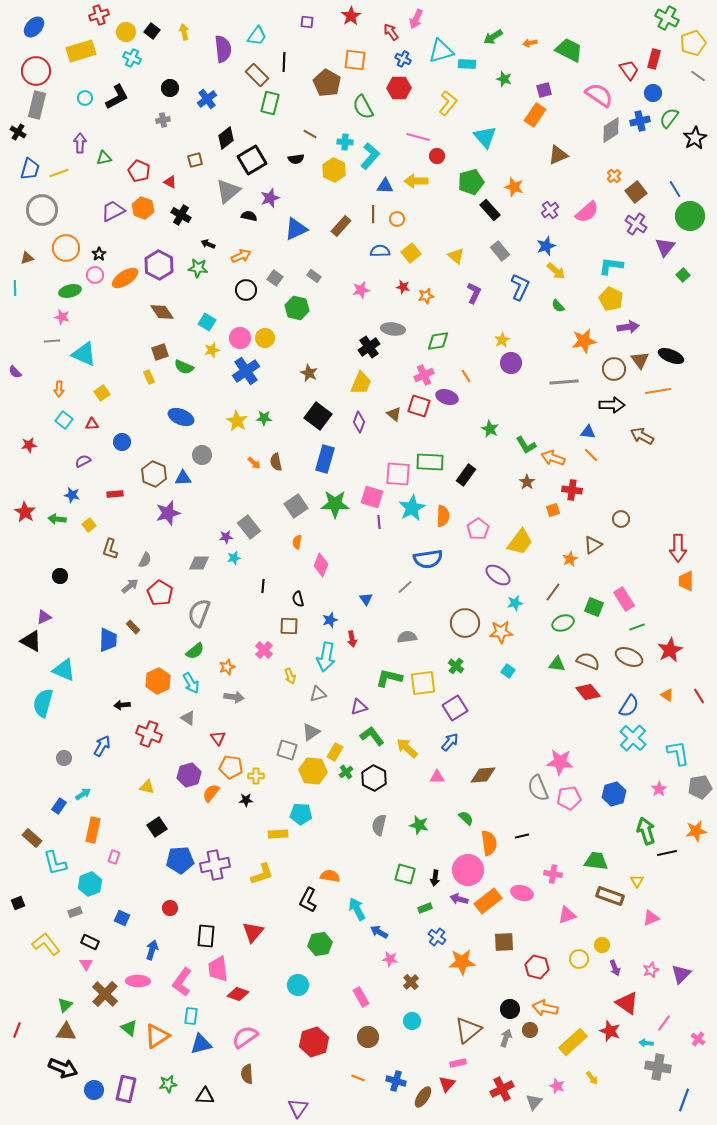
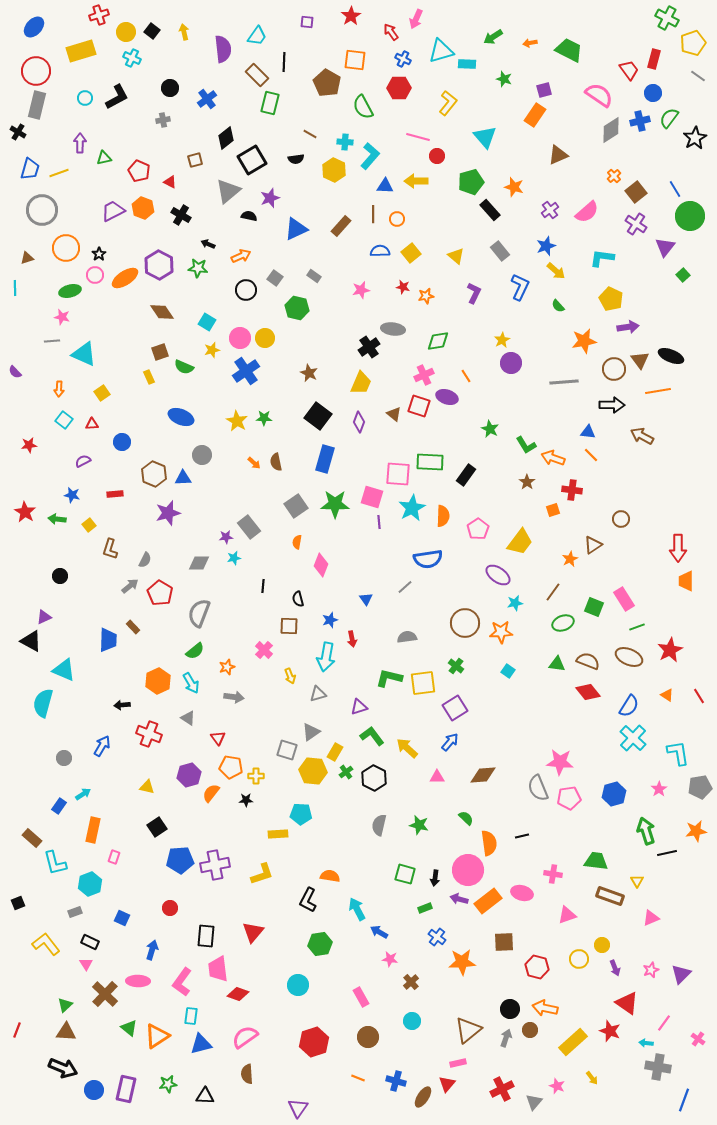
cyan L-shape at (611, 266): moved 9 px left, 8 px up
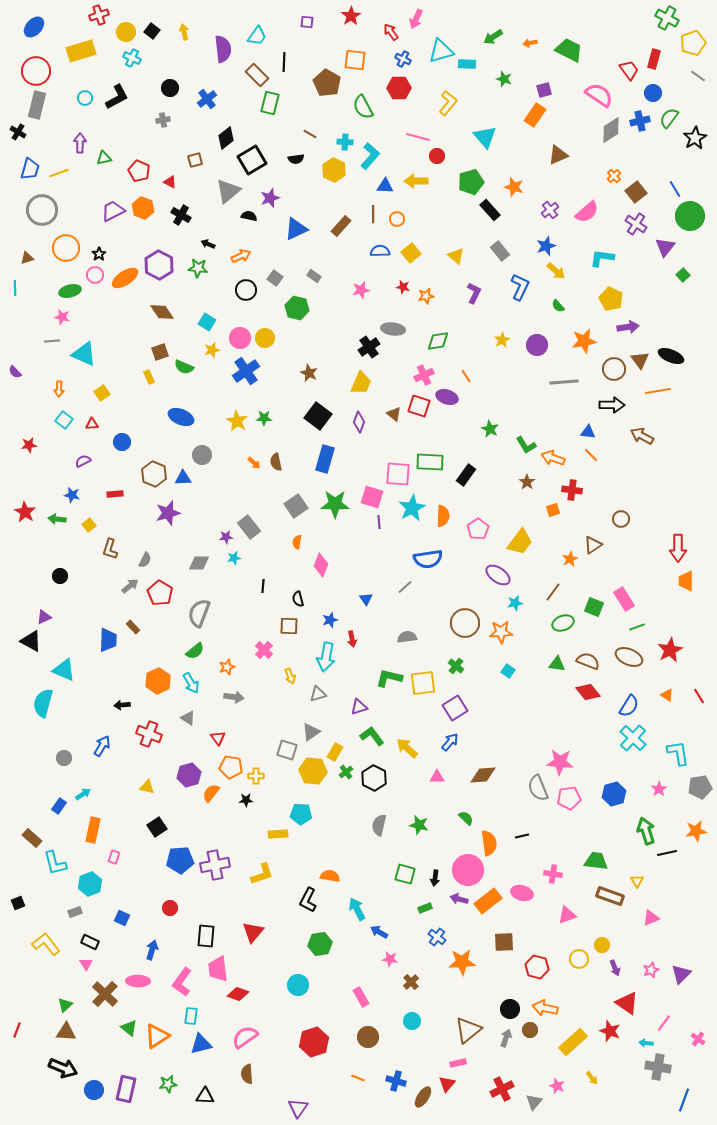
purple circle at (511, 363): moved 26 px right, 18 px up
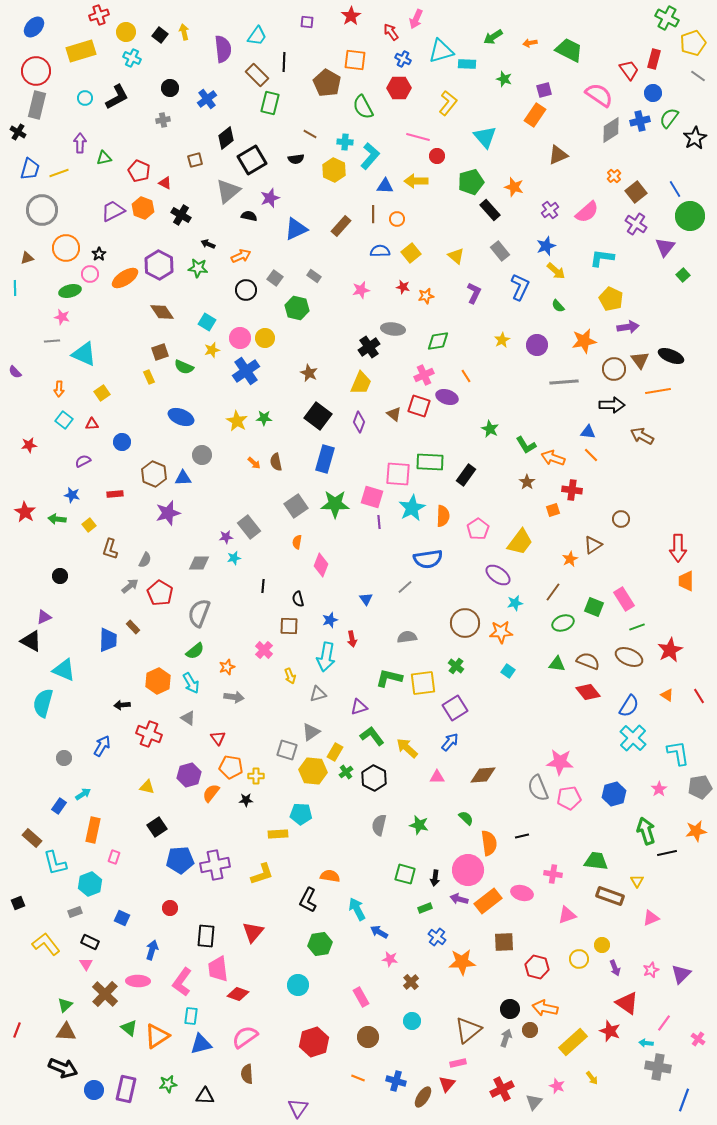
black square at (152, 31): moved 8 px right, 4 px down
red triangle at (170, 182): moved 5 px left, 1 px down
pink circle at (95, 275): moved 5 px left, 1 px up
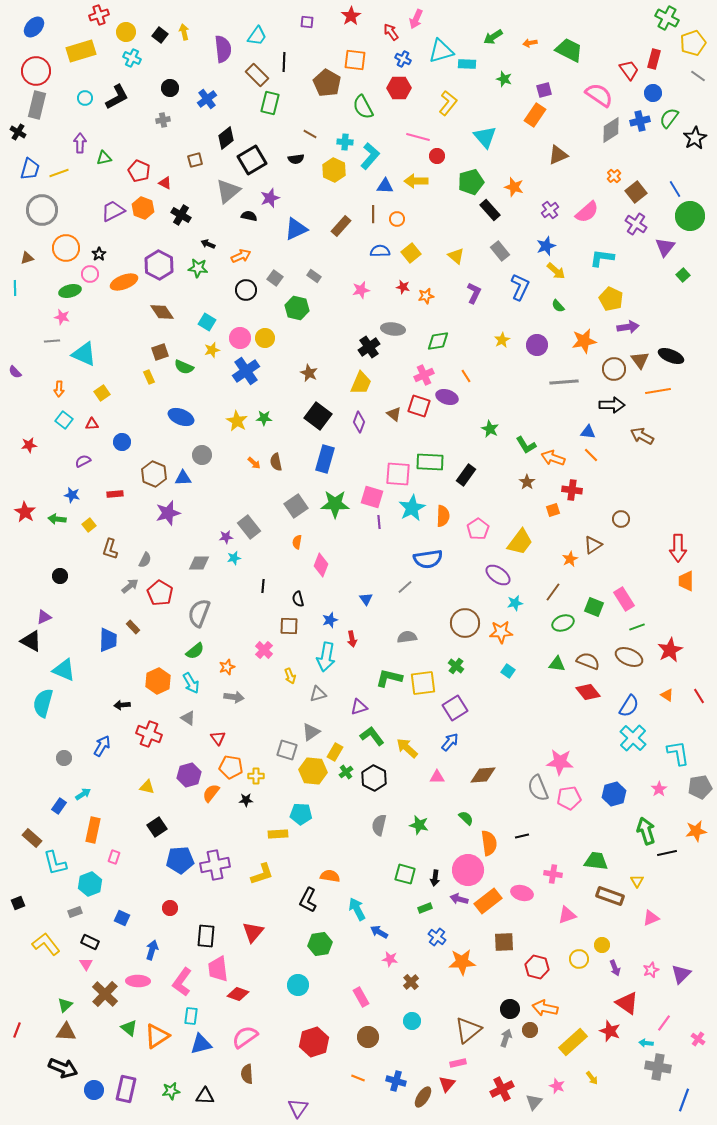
orange ellipse at (125, 278): moved 1 px left, 4 px down; rotated 12 degrees clockwise
green star at (168, 1084): moved 3 px right, 7 px down
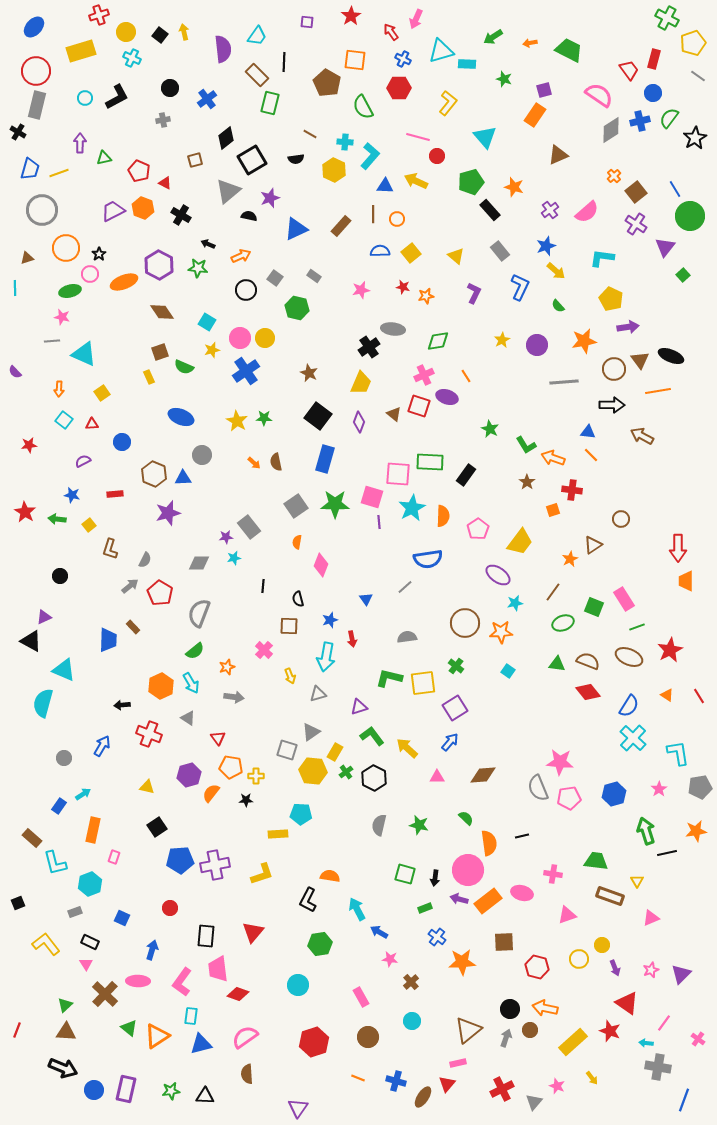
yellow arrow at (416, 181): rotated 25 degrees clockwise
orange hexagon at (158, 681): moved 3 px right, 5 px down
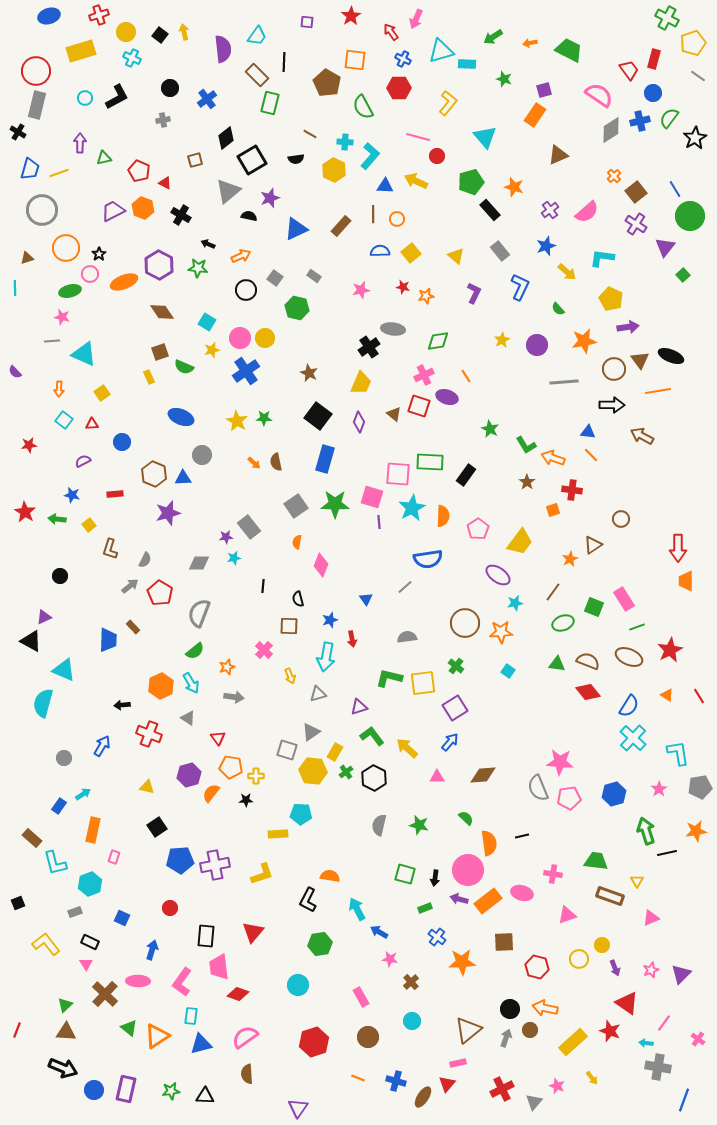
blue ellipse at (34, 27): moved 15 px right, 11 px up; rotated 30 degrees clockwise
yellow arrow at (556, 271): moved 11 px right, 1 px down
green semicircle at (558, 306): moved 3 px down
pink trapezoid at (218, 969): moved 1 px right, 2 px up
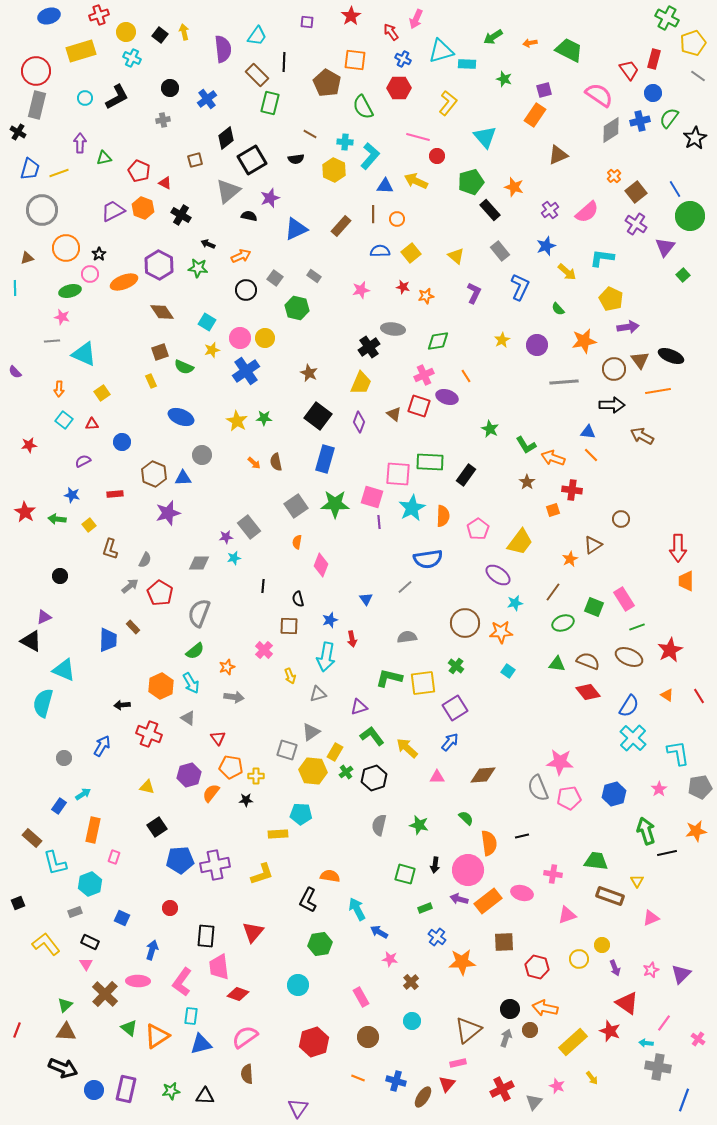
yellow rectangle at (149, 377): moved 2 px right, 4 px down
black hexagon at (374, 778): rotated 15 degrees clockwise
black arrow at (435, 878): moved 13 px up
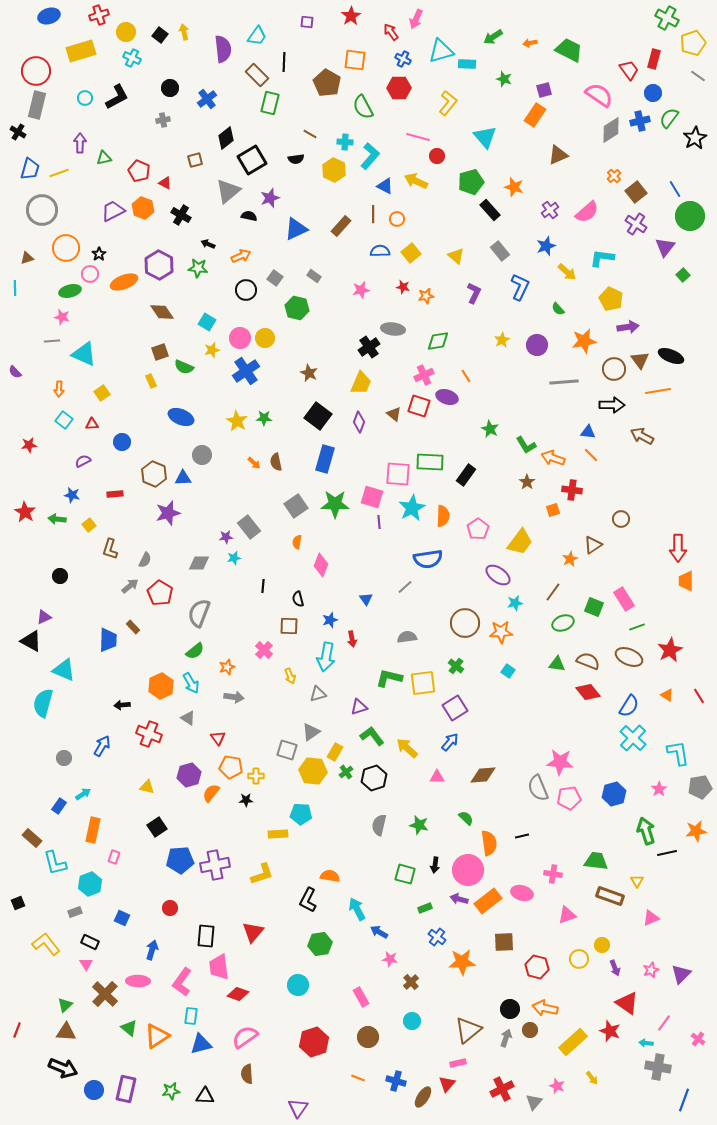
blue triangle at (385, 186): rotated 24 degrees clockwise
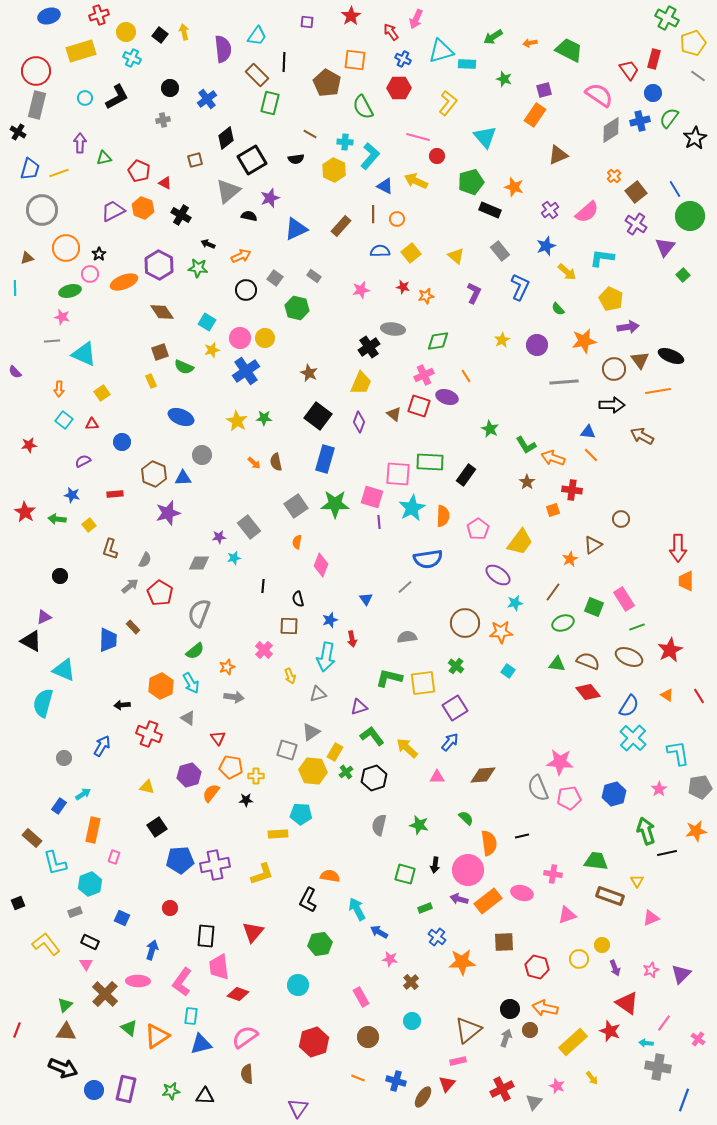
black rectangle at (490, 210): rotated 25 degrees counterclockwise
purple star at (226, 537): moved 7 px left
pink rectangle at (458, 1063): moved 2 px up
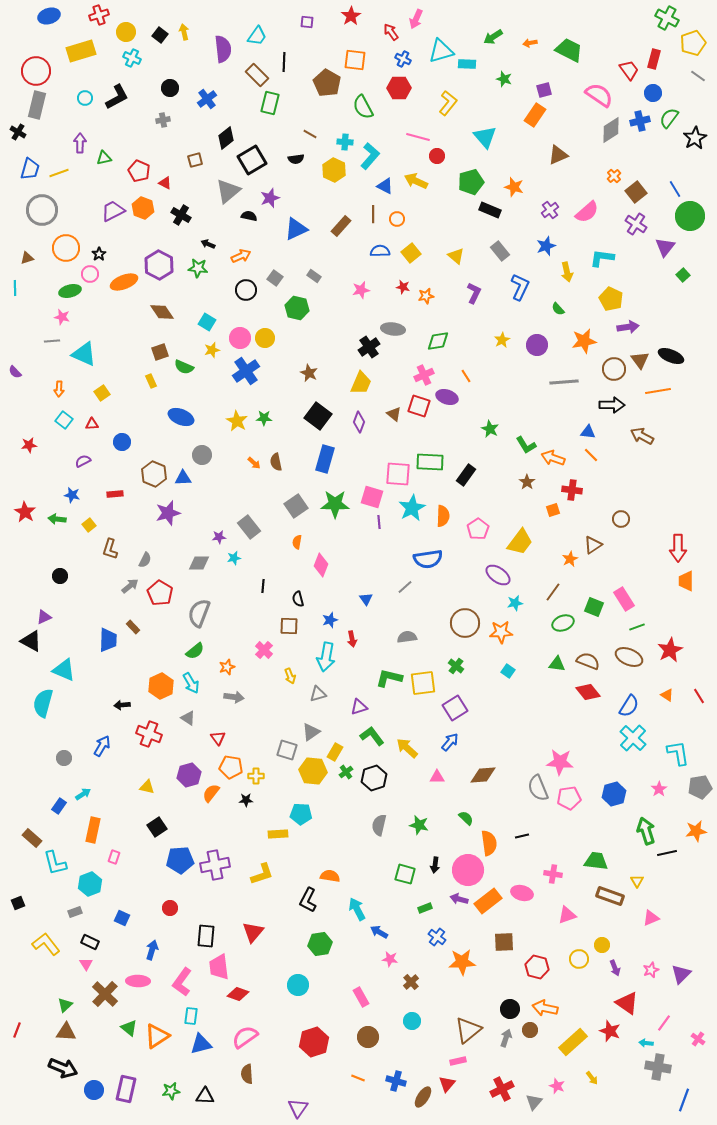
yellow arrow at (567, 272): rotated 36 degrees clockwise
